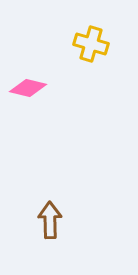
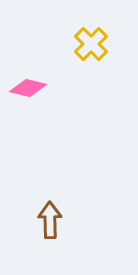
yellow cross: rotated 28 degrees clockwise
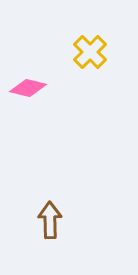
yellow cross: moved 1 px left, 8 px down
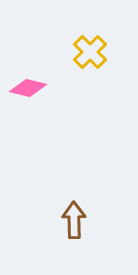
brown arrow: moved 24 px right
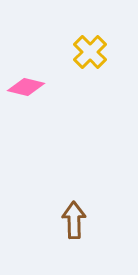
pink diamond: moved 2 px left, 1 px up
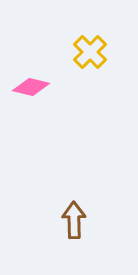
pink diamond: moved 5 px right
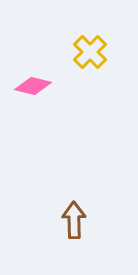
pink diamond: moved 2 px right, 1 px up
